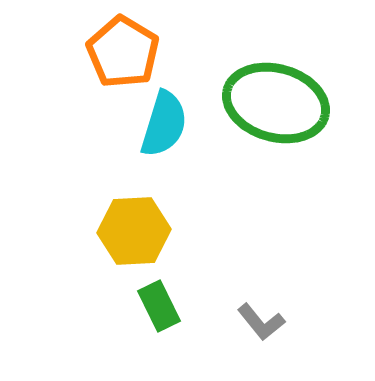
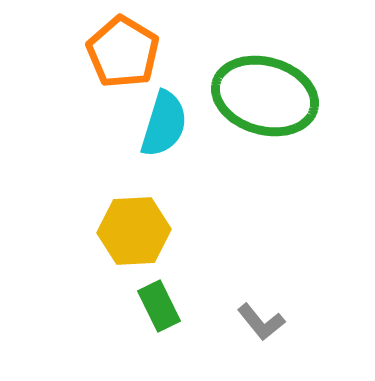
green ellipse: moved 11 px left, 7 px up
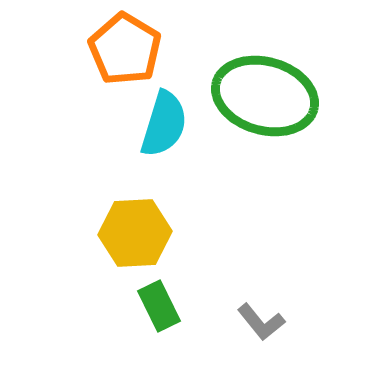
orange pentagon: moved 2 px right, 3 px up
yellow hexagon: moved 1 px right, 2 px down
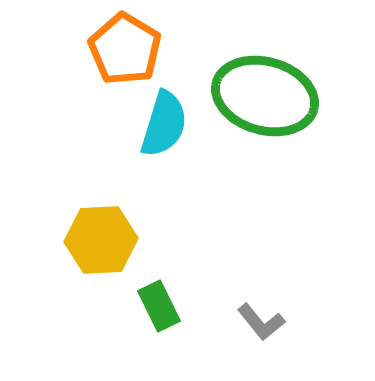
yellow hexagon: moved 34 px left, 7 px down
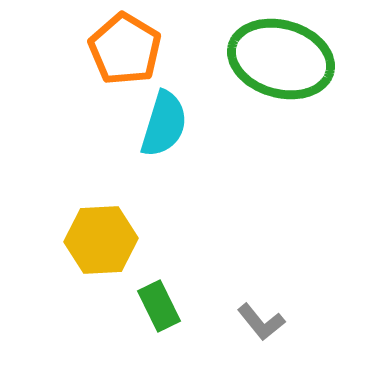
green ellipse: moved 16 px right, 37 px up
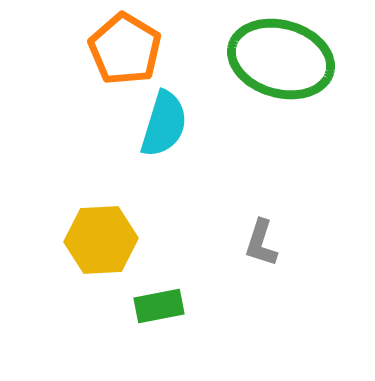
green rectangle: rotated 75 degrees counterclockwise
gray L-shape: moved 79 px up; rotated 57 degrees clockwise
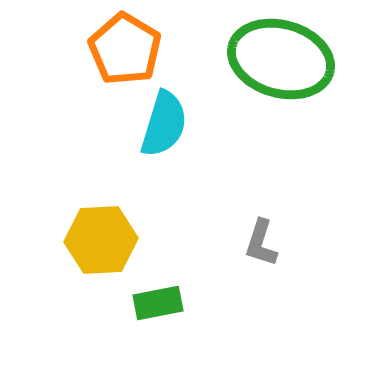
green rectangle: moved 1 px left, 3 px up
